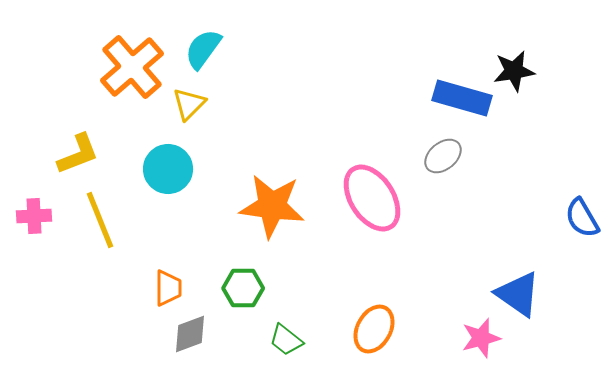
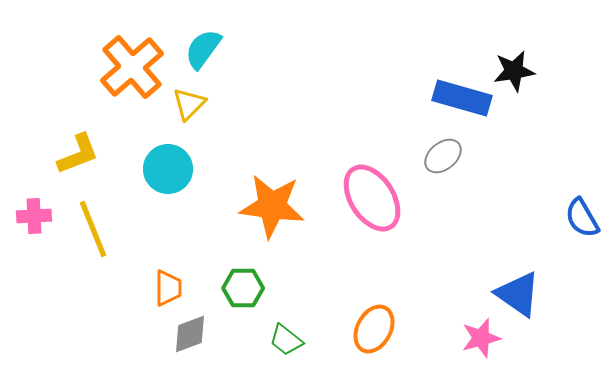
yellow line: moved 7 px left, 9 px down
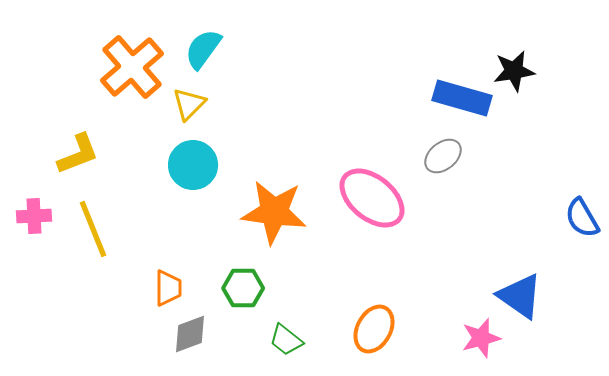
cyan circle: moved 25 px right, 4 px up
pink ellipse: rotated 18 degrees counterclockwise
orange star: moved 2 px right, 6 px down
blue triangle: moved 2 px right, 2 px down
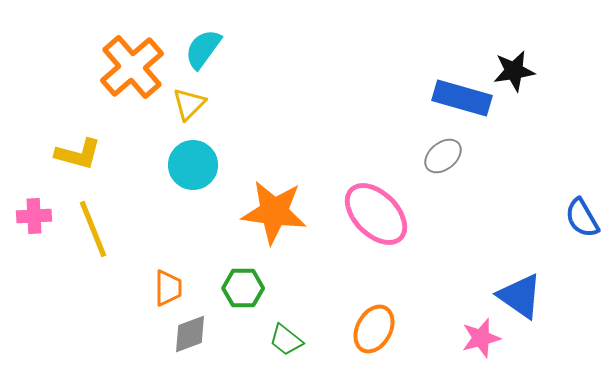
yellow L-shape: rotated 36 degrees clockwise
pink ellipse: moved 4 px right, 16 px down; rotated 6 degrees clockwise
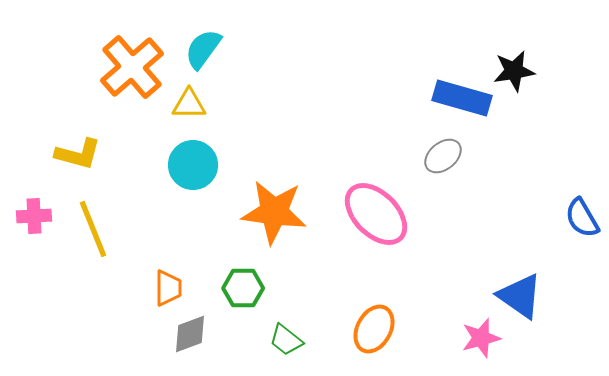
yellow triangle: rotated 45 degrees clockwise
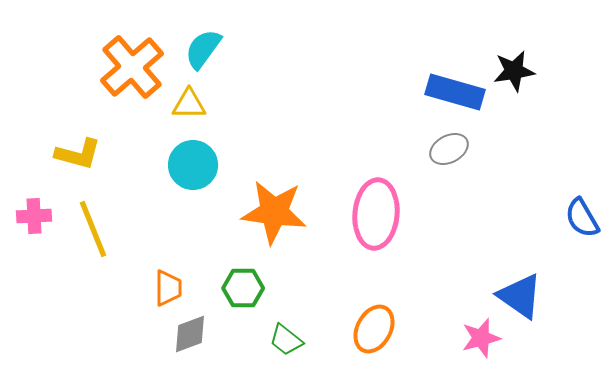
blue rectangle: moved 7 px left, 6 px up
gray ellipse: moved 6 px right, 7 px up; rotated 12 degrees clockwise
pink ellipse: rotated 50 degrees clockwise
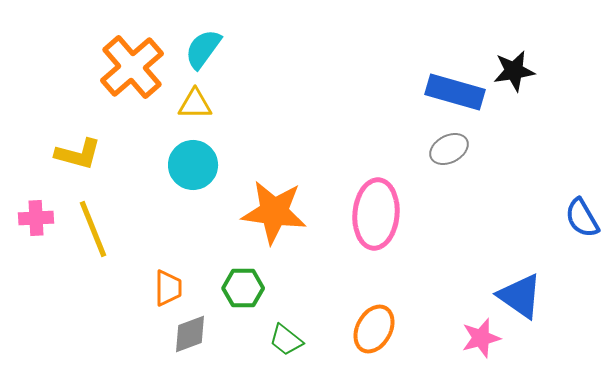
yellow triangle: moved 6 px right
pink cross: moved 2 px right, 2 px down
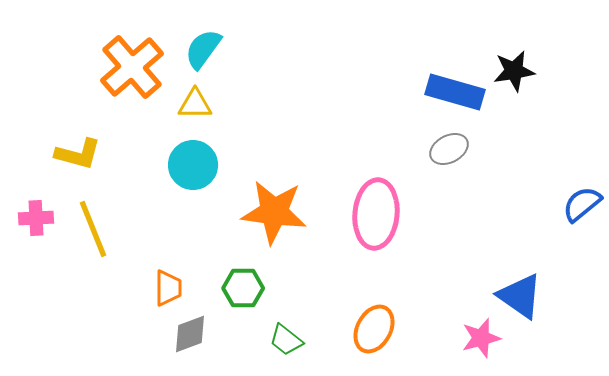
blue semicircle: moved 14 px up; rotated 81 degrees clockwise
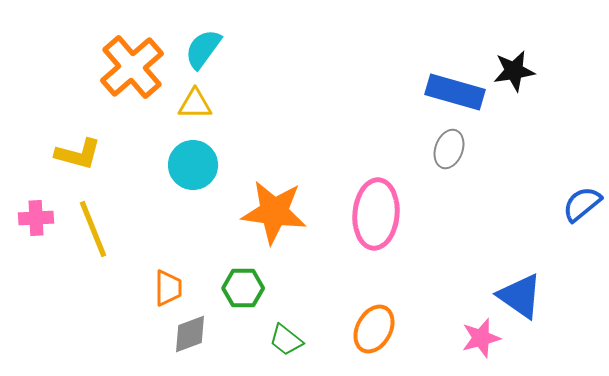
gray ellipse: rotated 42 degrees counterclockwise
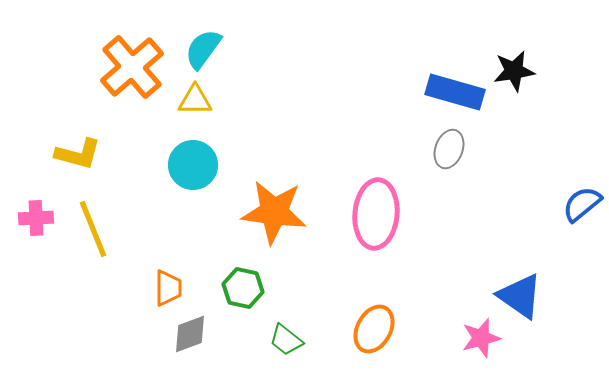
yellow triangle: moved 4 px up
green hexagon: rotated 12 degrees clockwise
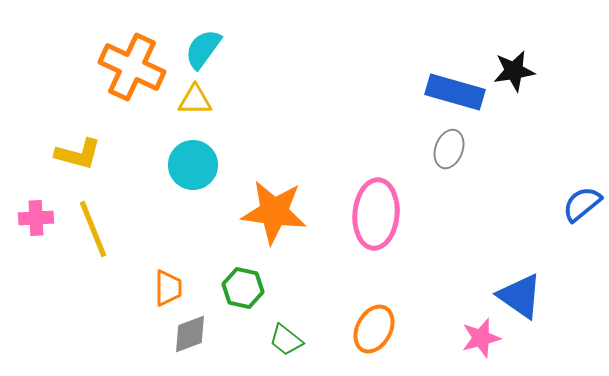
orange cross: rotated 24 degrees counterclockwise
